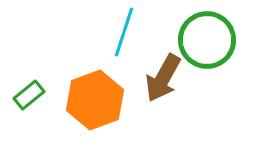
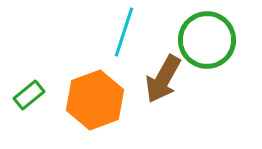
brown arrow: moved 1 px down
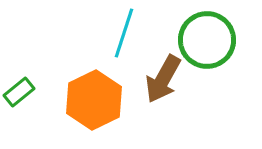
cyan line: moved 1 px down
green rectangle: moved 10 px left, 3 px up
orange hexagon: moved 1 px left; rotated 6 degrees counterclockwise
